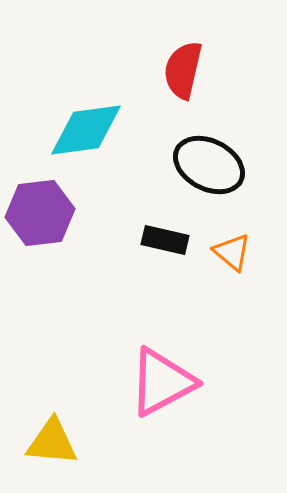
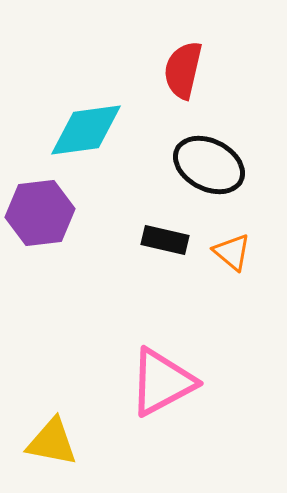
yellow triangle: rotated 6 degrees clockwise
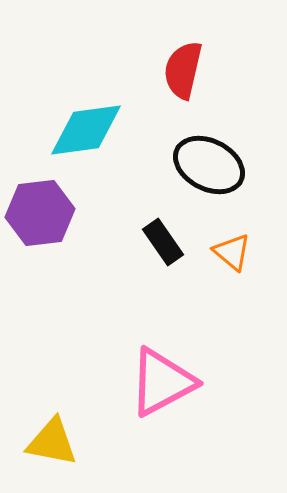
black rectangle: moved 2 px left, 2 px down; rotated 42 degrees clockwise
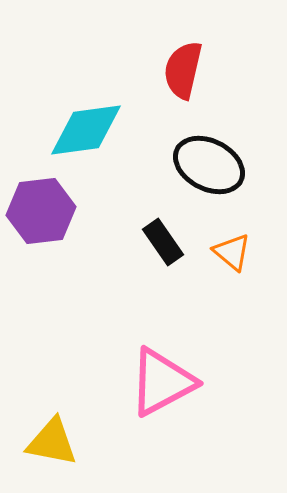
purple hexagon: moved 1 px right, 2 px up
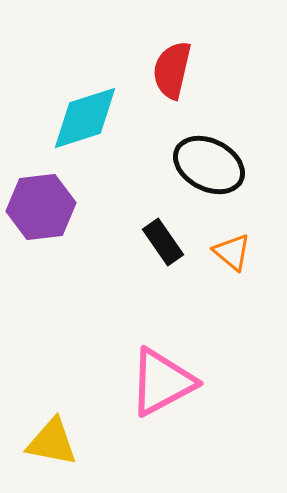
red semicircle: moved 11 px left
cyan diamond: moved 1 px left, 12 px up; rotated 10 degrees counterclockwise
purple hexagon: moved 4 px up
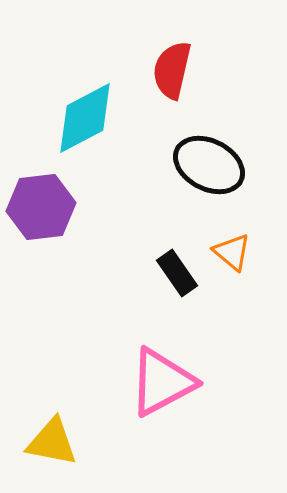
cyan diamond: rotated 10 degrees counterclockwise
black rectangle: moved 14 px right, 31 px down
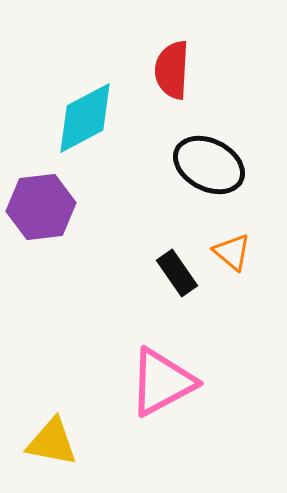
red semicircle: rotated 10 degrees counterclockwise
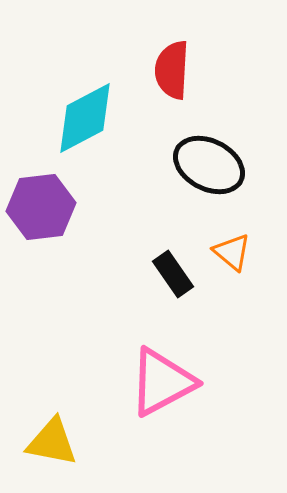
black rectangle: moved 4 px left, 1 px down
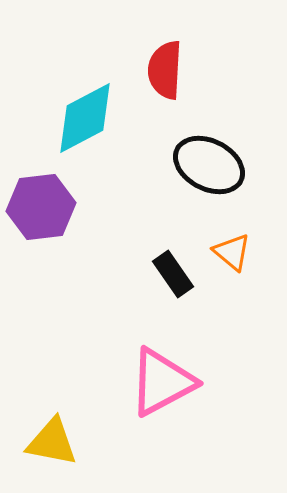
red semicircle: moved 7 px left
